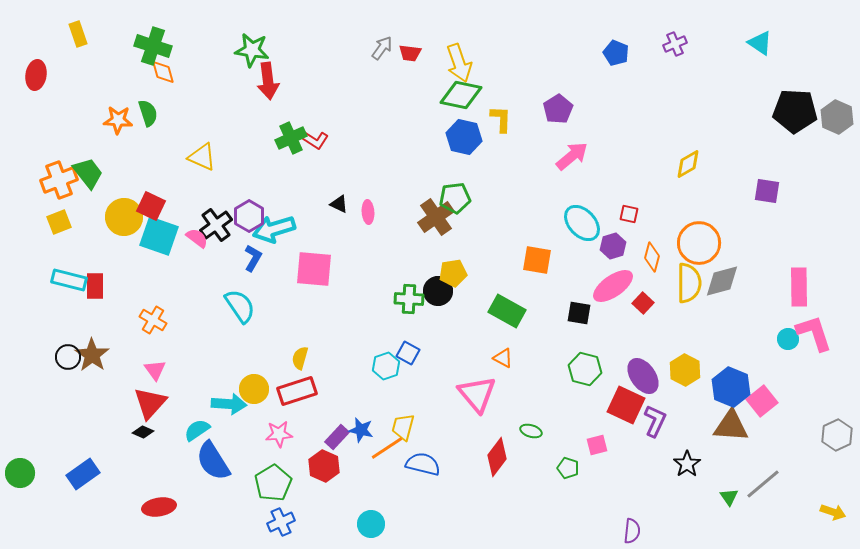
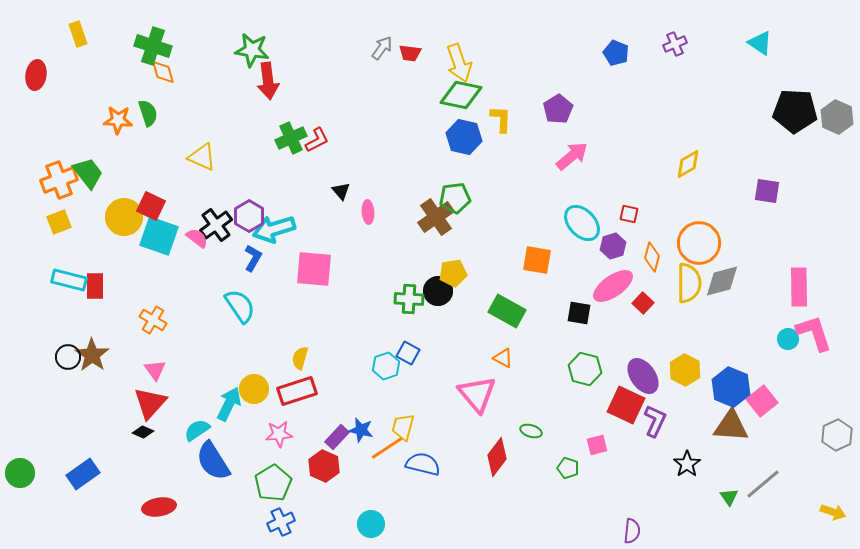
red L-shape at (315, 140): moved 2 px right; rotated 60 degrees counterclockwise
black triangle at (339, 204): moved 2 px right, 13 px up; rotated 24 degrees clockwise
cyan arrow at (229, 404): rotated 68 degrees counterclockwise
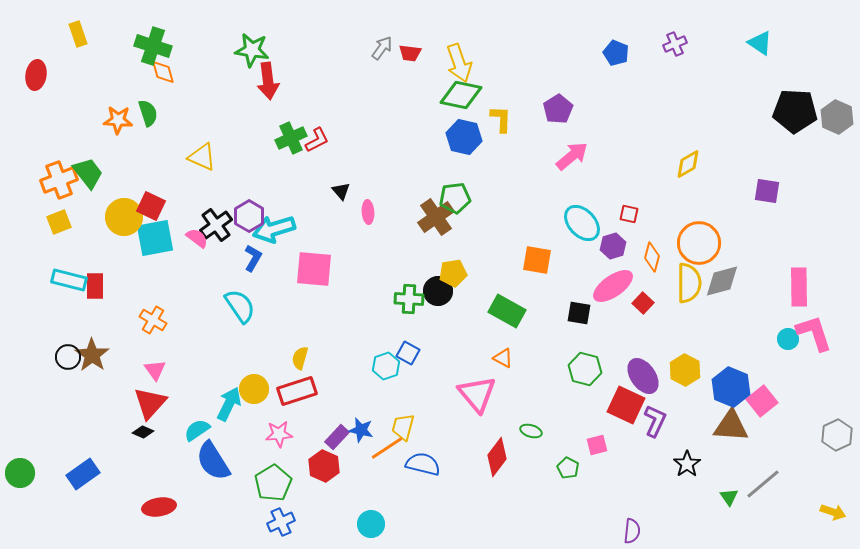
cyan square at (159, 236): moved 4 px left, 2 px down; rotated 30 degrees counterclockwise
green pentagon at (568, 468): rotated 10 degrees clockwise
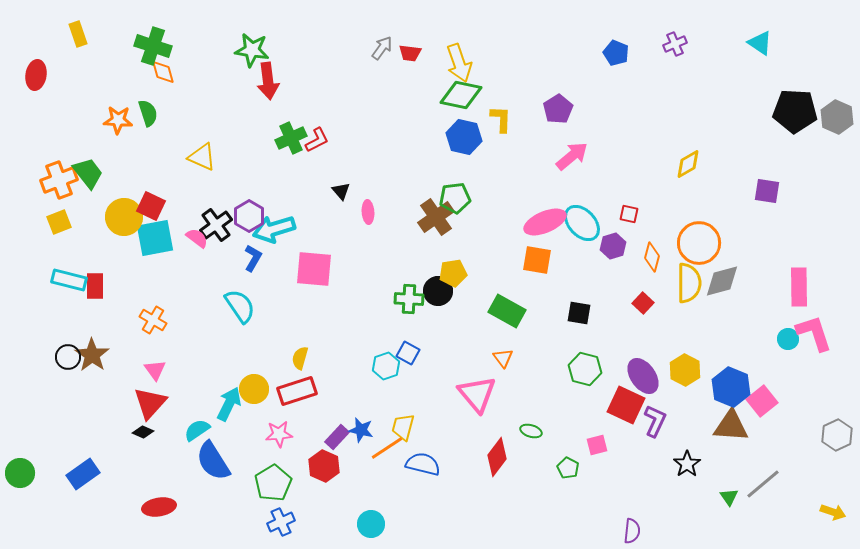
pink ellipse at (613, 286): moved 68 px left, 64 px up; rotated 12 degrees clockwise
orange triangle at (503, 358): rotated 25 degrees clockwise
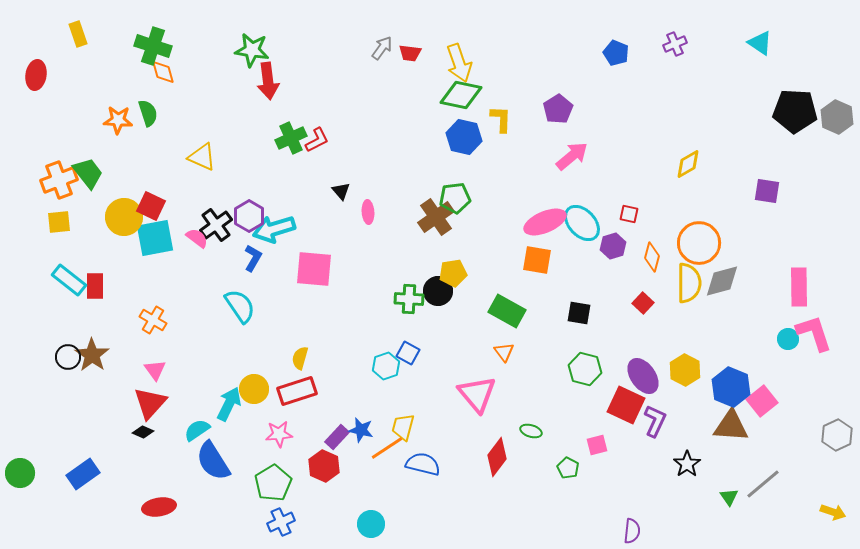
yellow square at (59, 222): rotated 15 degrees clockwise
cyan rectangle at (69, 280): rotated 24 degrees clockwise
orange triangle at (503, 358): moved 1 px right, 6 px up
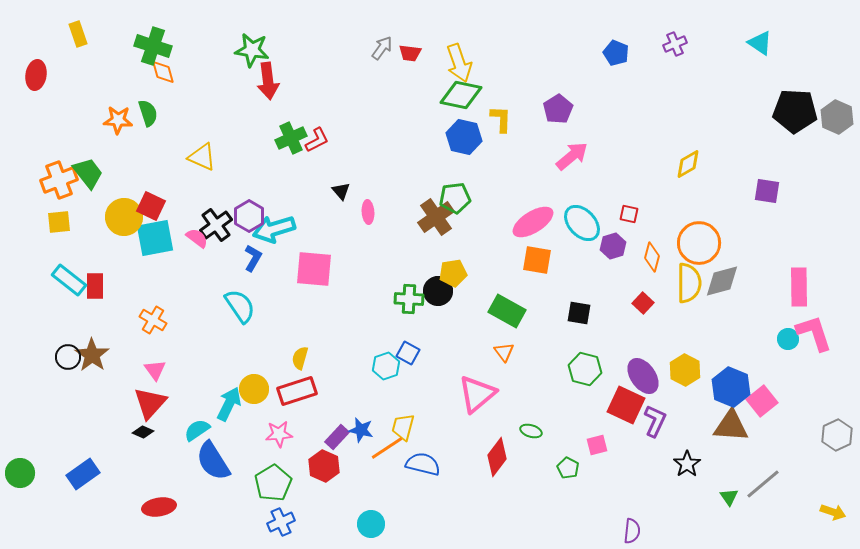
pink ellipse at (545, 222): moved 12 px left; rotated 9 degrees counterclockwise
pink triangle at (477, 394): rotated 30 degrees clockwise
